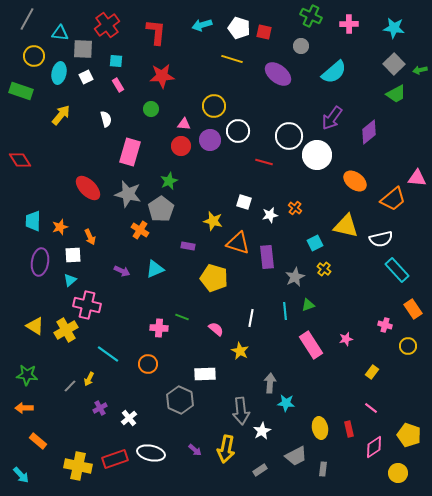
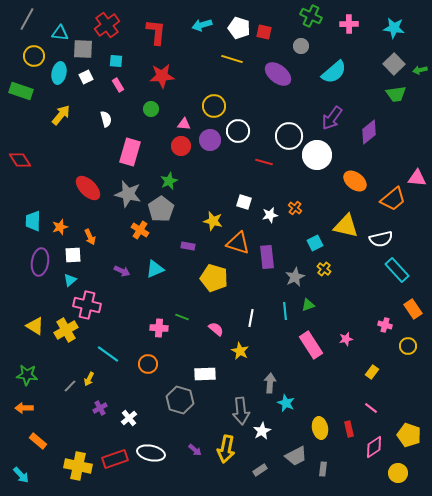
green trapezoid at (396, 94): rotated 20 degrees clockwise
gray hexagon at (180, 400): rotated 8 degrees counterclockwise
cyan star at (286, 403): rotated 18 degrees clockwise
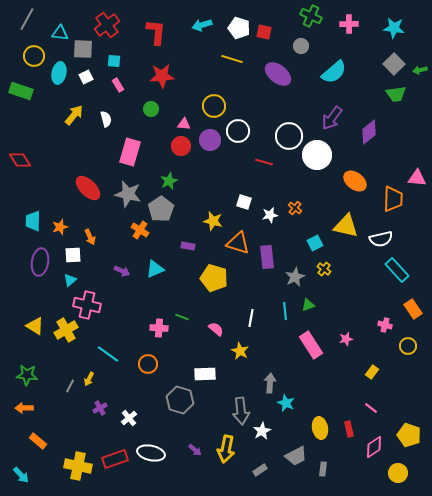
cyan square at (116, 61): moved 2 px left
yellow arrow at (61, 115): moved 13 px right
orange trapezoid at (393, 199): rotated 48 degrees counterclockwise
gray line at (70, 386): rotated 16 degrees counterclockwise
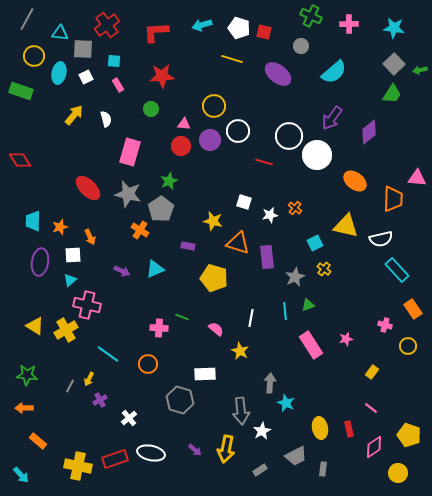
red L-shape at (156, 32): rotated 100 degrees counterclockwise
green trapezoid at (396, 94): moved 4 px left; rotated 50 degrees counterclockwise
purple cross at (100, 408): moved 8 px up
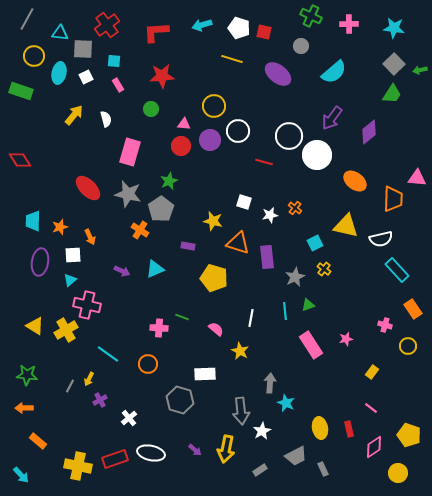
gray rectangle at (323, 469): rotated 32 degrees counterclockwise
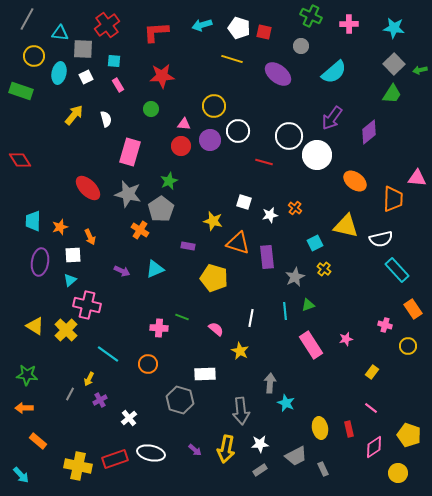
yellow cross at (66, 330): rotated 15 degrees counterclockwise
gray line at (70, 386): moved 8 px down
white star at (262, 431): moved 2 px left, 13 px down; rotated 24 degrees clockwise
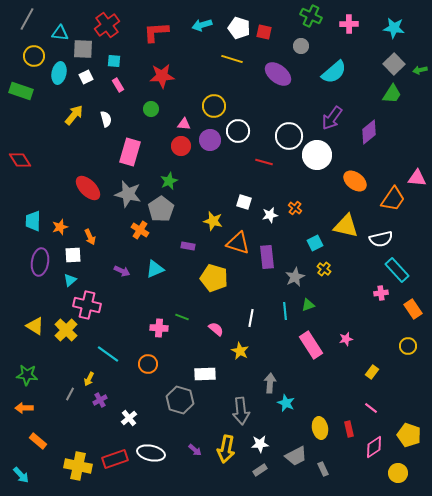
orange trapezoid at (393, 199): rotated 32 degrees clockwise
pink cross at (385, 325): moved 4 px left, 32 px up; rotated 24 degrees counterclockwise
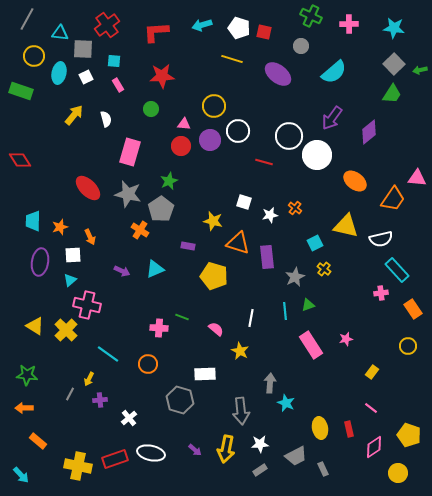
yellow pentagon at (214, 278): moved 2 px up
purple cross at (100, 400): rotated 24 degrees clockwise
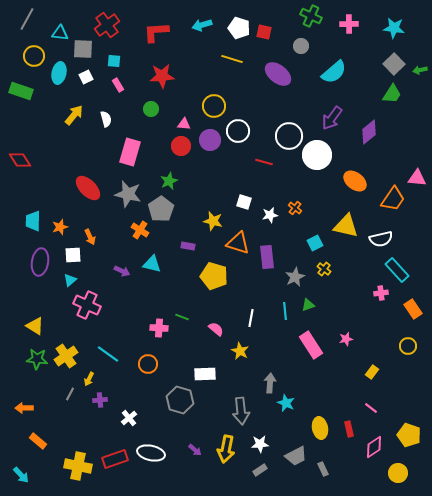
cyan triangle at (155, 269): moved 3 px left, 5 px up; rotated 36 degrees clockwise
pink cross at (87, 305): rotated 12 degrees clockwise
yellow cross at (66, 330): moved 26 px down; rotated 10 degrees clockwise
green star at (27, 375): moved 10 px right, 16 px up
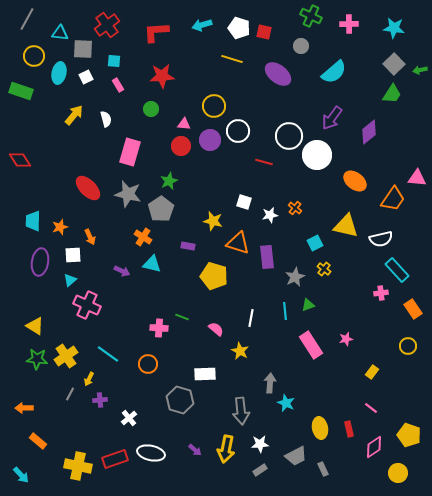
orange cross at (140, 230): moved 3 px right, 7 px down
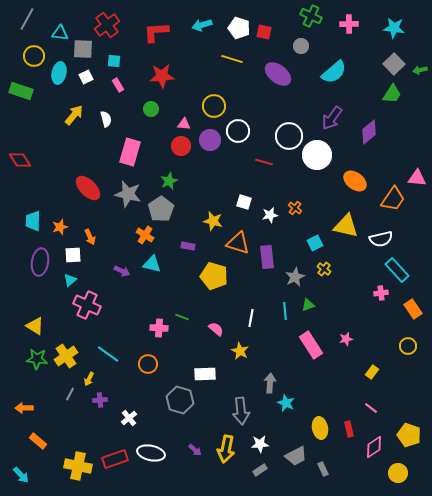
orange cross at (143, 237): moved 2 px right, 2 px up
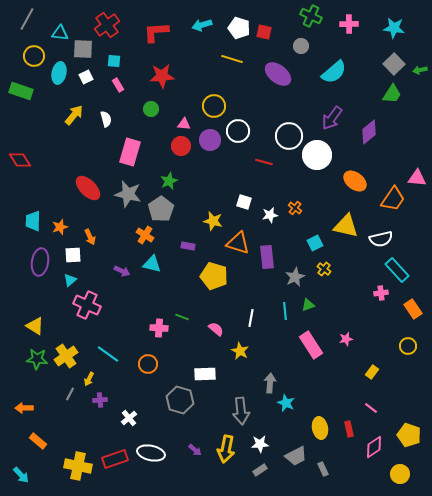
yellow circle at (398, 473): moved 2 px right, 1 px down
